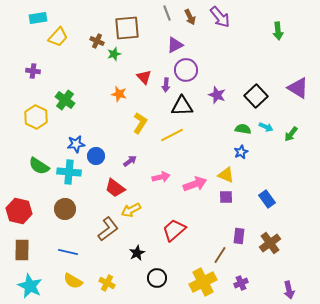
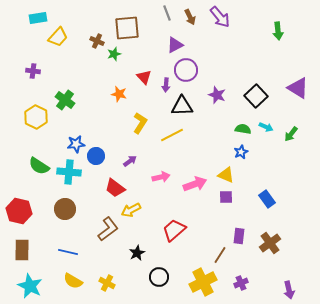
black circle at (157, 278): moved 2 px right, 1 px up
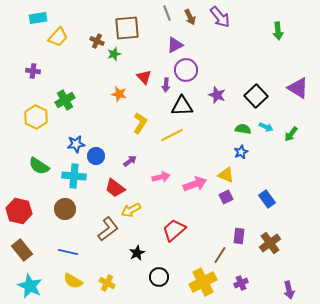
green cross at (65, 100): rotated 24 degrees clockwise
cyan cross at (69, 172): moved 5 px right, 4 px down
purple square at (226, 197): rotated 24 degrees counterclockwise
brown rectangle at (22, 250): rotated 40 degrees counterclockwise
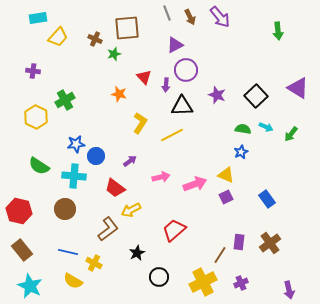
brown cross at (97, 41): moved 2 px left, 2 px up
purple rectangle at (239, 236): moved 6 px down
yellow cross at (107, 283): moved 13 px left, 20 px up
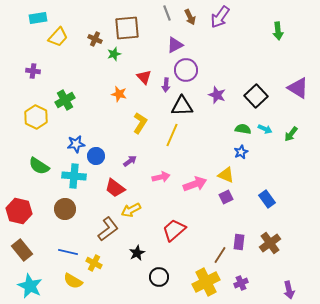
purple arrow at (220, 17): rotated 75 degrees clockwise
cyan arrow at (266, 127): moved 1 px left, 2 px down
yellow line at (172, 135): rotated 40 degrees counterclockwise
yellow cross at (203, 282): moved 3 px right
